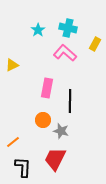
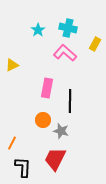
orange line: moved 1 px left, 1 px down; rotated 24 degrees counterclockwise
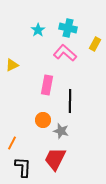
pink rectangle: moved 3 px up
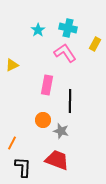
pink L-shape: rotated 15 degrees clockwise
red trapezoid: moved 2 px right, 1 px down; rotated 85 degrees clockwise
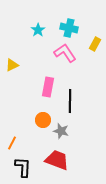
cyan cross: moved 1 px right
pink rectangle: moved 1 px right, 2 px down
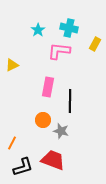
pink L-shape: moved 6 px left, 2 px up; rotated 50 degrees counterclockwise
red trapezoid: moved 4 px left
black L-shape: rotated 70 degrees clockwise
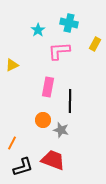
cyan cross: moved 5 px up
pink L-shape: rotated 10 degrees counterclockwise
gray star: moved 1 px up
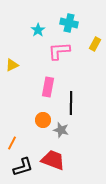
black line: moved 1 px right, 2 px down
